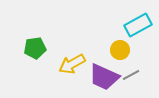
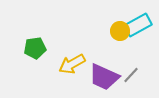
yellow circle: moved 19 px up
gray line: rotated 18 degrees counterclockwise
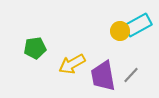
purple trapezoid: moved 1 px left, 1 px up; rotated 56 degrees clockwise
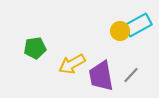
purple trapezoid: moved 2 px left
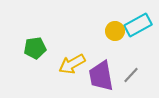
yellow circle: moved 5 px left
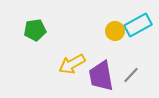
green pentagon: moved 18 px up
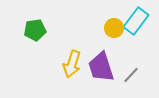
cyan rectangle: moved 2 px left, 4 px up; rotated 24 degrees counterclockwise
yellow circle: moved 1 px left, 3 px up
yellow arrow: rotated 44 degrees counterclockwise
purple trapezoid: moved 9 px up; rotated 8 degrees counterclockwise
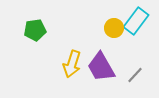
purple trapezoid: rotated 12 degrees counterclockwise
gray line: moved 4 px right
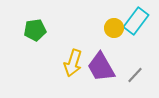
yellow arrow: moved 1 px right, 1 px up
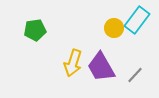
cyan rectangle: moved 1 px right, 1 px up
